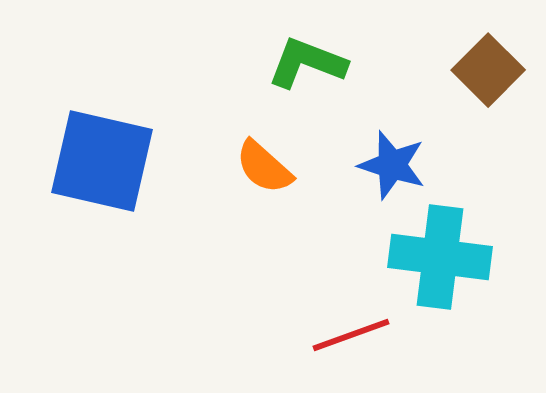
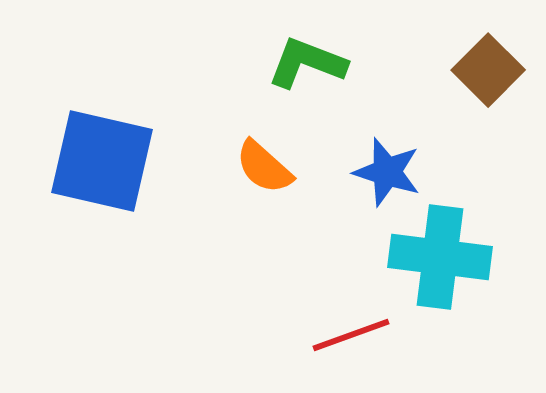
blue star: moved 5 px left, 7 px down
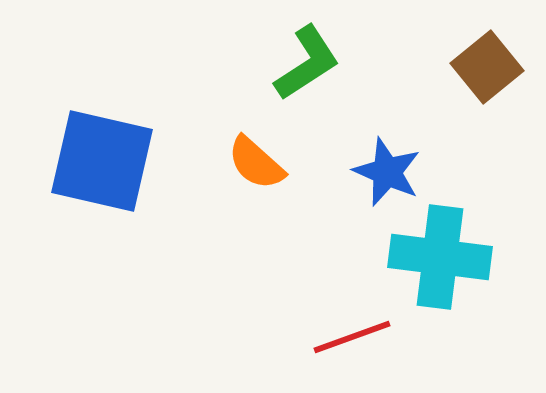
green L-shape: rotated 126 degrees clockwise
brown square: moved 1 px left, 3 px up; rotated 6 degrees clockwise
orange semicircle: moved 8 px left, 4 px up
blue star: rotated 6 degrees clockwise
red line: moved 1 px right, 2 px down
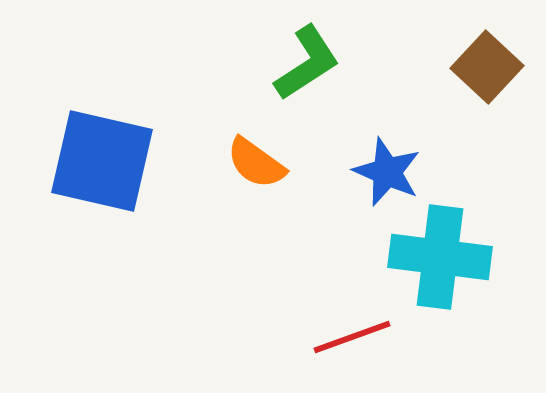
brown square: rotated 8 degrees counterclockwise
orange semicircle: rotated 6 degrees counterclockwise
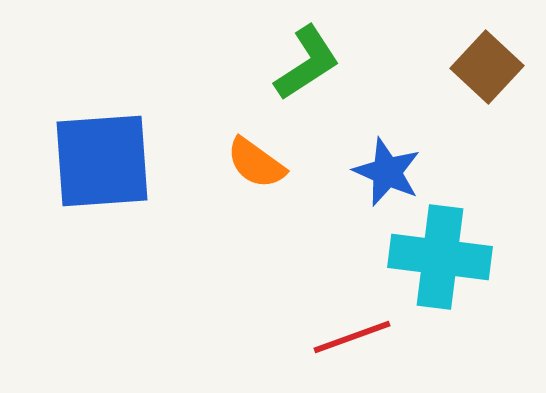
blue square: rotated 17 degrees counterclockwise
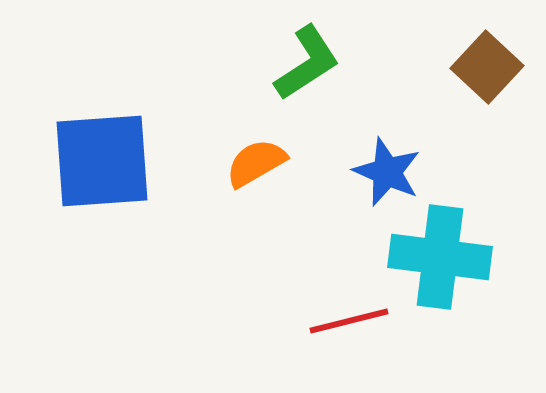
orange semicircle: rotated 114 degrees clockwise
red line: moved 3 px left, 16 px up; rotated 6 degrees clockwise
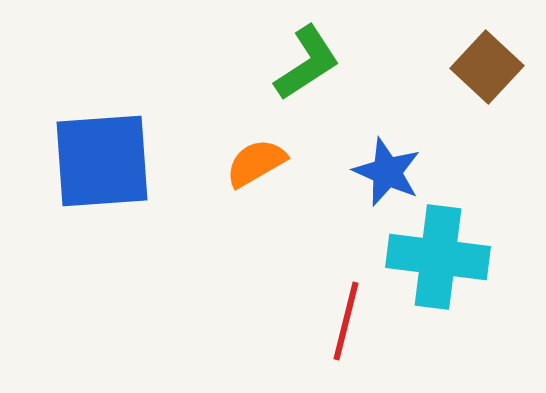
cyan cross: moved 2 px left
red line: moved 3 px left; rotated 62 degrees counterclockwise
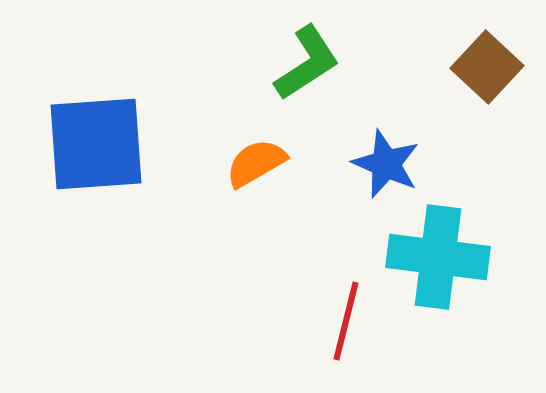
blue square: moved 6 px left, 17 px up
blue star: moved 1 px left, 8 px up
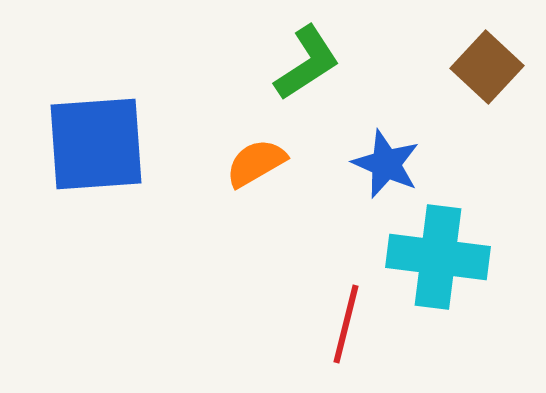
red line: moved 3 px down
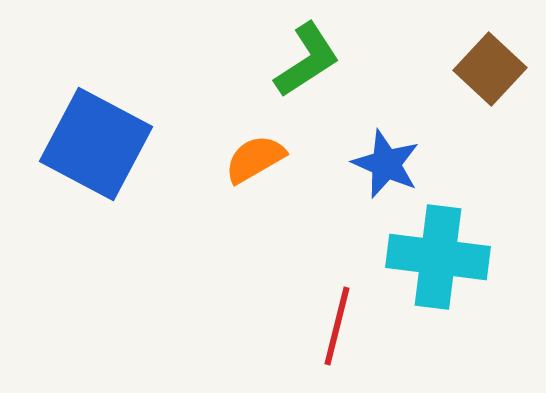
green L-shape: moved 3 px up
brown square: moved 3 px right, 2 px down
blue square: rotated 32 degrees clockwise
orange semicircle: moved 1 px left, 4 px up
red line: moved 9 px left, 2 px down
